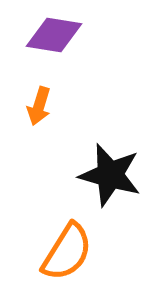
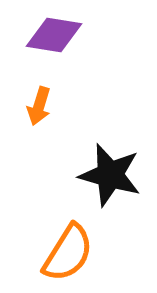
orange semicircle: moved 1 px right, 1 px down
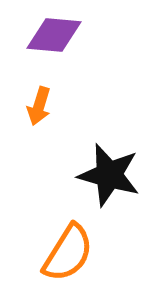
purple diamond: rotated 4 degrees counterclockwise
black star: moved 1 px left
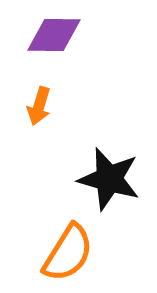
purple diamond: rotated 4 degrees counterclockwise
black star: moved 4 px down
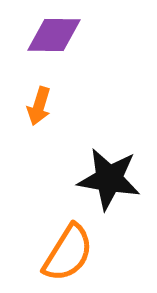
black star: rotated 6 degrees counterclockwise
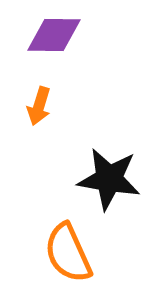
orange semicircle: rotated 124 degrees clockwise
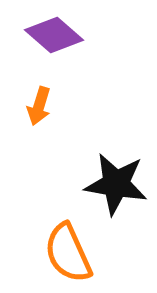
purple diamond: rotated 40 degrees clockwise
black star: moved 7 px right, 5 px down
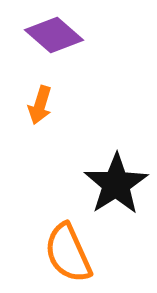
orange arrow: moved 1 px right, 1 px up
black star: rotated 30 degrees clockwise
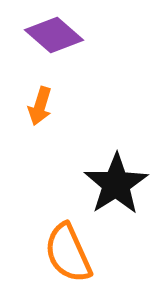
orange arrow: moved 1 px down
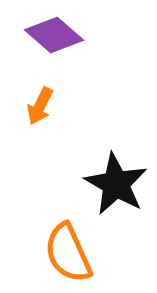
orange arrow: rotated 9 degrees clockwise
black star: rotated 10 degrees counterclockwise
